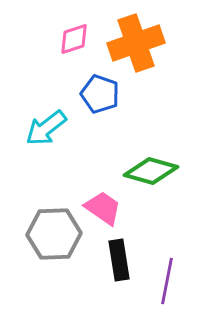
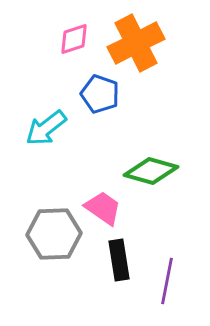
orange cross: rotated 8 degrees counterclockwise
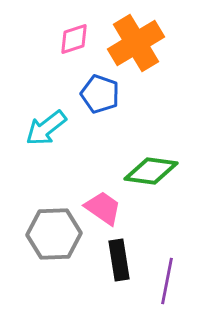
orange cross: rotated 4 degrees counterclockwise
green diamond: rotated 8 degrees counterclockwise
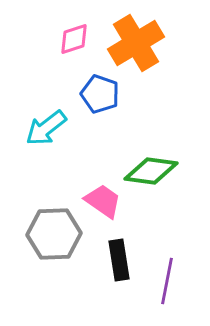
pink trapezoid: moved 7 px up
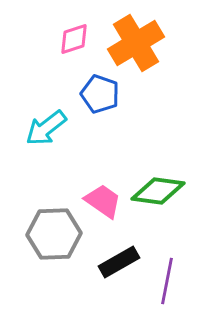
green diamond: moved 7 px right, 20 px down
black rectangle: moved 2 px down; rotated 69 degrees clockwise
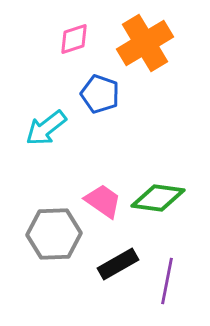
orange cross: moved 9 px right
green diamond: moved 7 px down
black rectangle: moved 1 px left, 2 px down
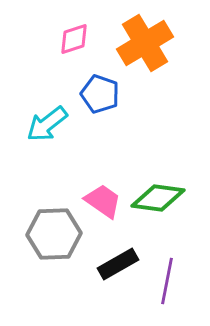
cyan arrow: moved 1 px right, 4 px up
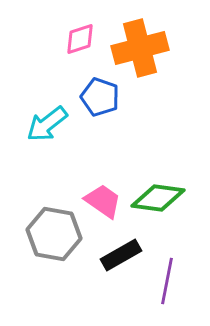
pink diamond: moved 6 px right
orange cross: moved 5 px left, 5 px down; rotated 16 degrees clockwise
blue pentagon: moved 3 px down
gray hexagon: rotated 12 degrees clockwise
black rectangle: moved 3 px right, 9 px up
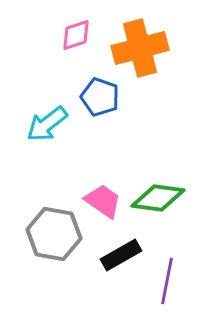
pink diamond: moved 4 px left, 4 px up
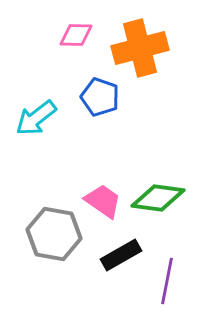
pink diamond: rotated 20 degrees clockwise
cyan arrow: moved 11 px left, 6 px up
